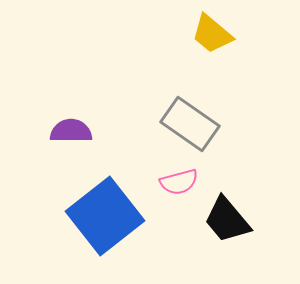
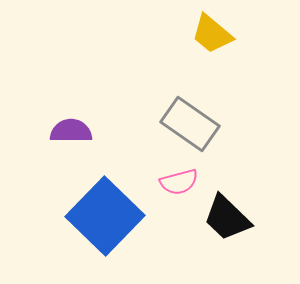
blue square: rotated 8 degrees counterclockwise
black trapezoid: moved 2 px up; rotated 6 degrees counterclockwise
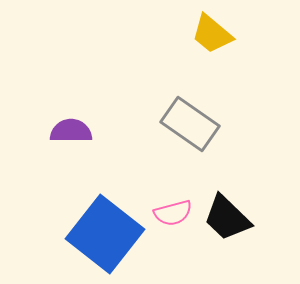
pink semicircle: moved 6 px left, 31 px down
blue square: moved 18 px down; rotated 6 degrees counterclockwise
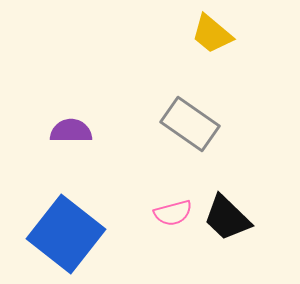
blue square: moved 39 px left
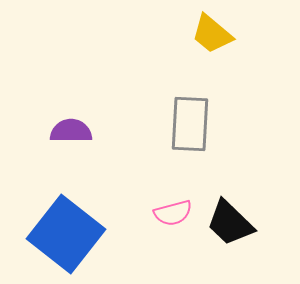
gray rectangle: rotated 58 degrees clockwise
black trapezoid: moved 3 px right, 5 px down
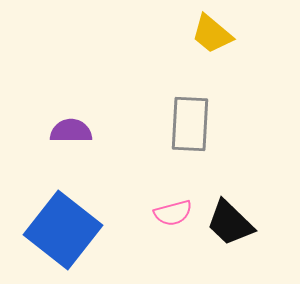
blue square: moved 3 px left, 4 px up
